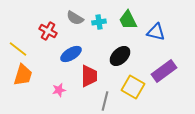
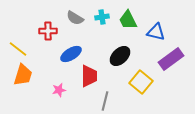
cyan cross: moved 3 px right, 5 px up
red cross: rotated 30 degrees counterclockwise
purple rectangle: moved 7 px right, 12 px up
yellow square: moved 8 px right, 5 px up; rotated 10 degrees clockwise
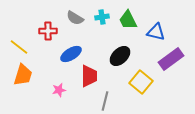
yellow line: moved 1 px right, 2 px up
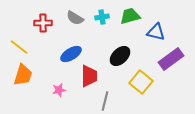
green trapezoid: moved 2 px right, 4 px up; rotated 100 degrees clockwise
red cross: moved 5 px left, 8 px up
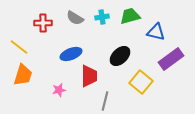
blue ellipse: rotated 10 degrees clockwise
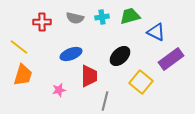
gray semicircle: rotated 18 degrees counterclockwise
red cross: moved 1 px left, 1 px up
blue triangle: rotated 12 degrees clockwise
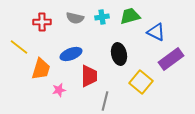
black ellipse: moved 1 px left, 2 px up; rotated 60 degrees counterclockwise
orange trapezoid: moved 18 px right, 6 px up
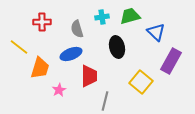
gray semicircle: moved 2 px right, 11 px down; rotated 60 degrees clockwise
blue triangle: rotated 18 degrees clockwise
black ellipse: moved 2 px left, 7 px up
purple rectangle: moved 2 px down; rotated 25 degrees counterclockwise
orange trapezoid: moved 1 px left, 1 px up
pink star: rotated 16 degrees counterclockwise
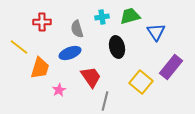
blue triangle: rotated 12 degrees clockwise
blue ellipse: moved 1 px left, 1 px up
purple rectangle: moved 6 px down; rotated 10 degrees clockwise
red trapezoid: moved 2 px right, 1 px down; rotated 35 degrees counterclockwise
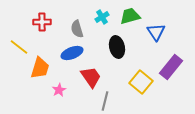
cyan cross: rotated 24 degrees counterclockwise
blue ellipse: moved 2 px right
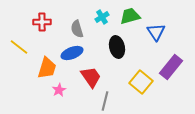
orange trapezoid: moved 7 px right
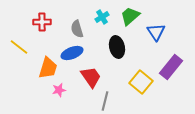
green trapezoid: rotated 25 degrees counterclockwise
orange trapezoid: moved 1 px right
pink star: rotated 16 degrees clockwise
